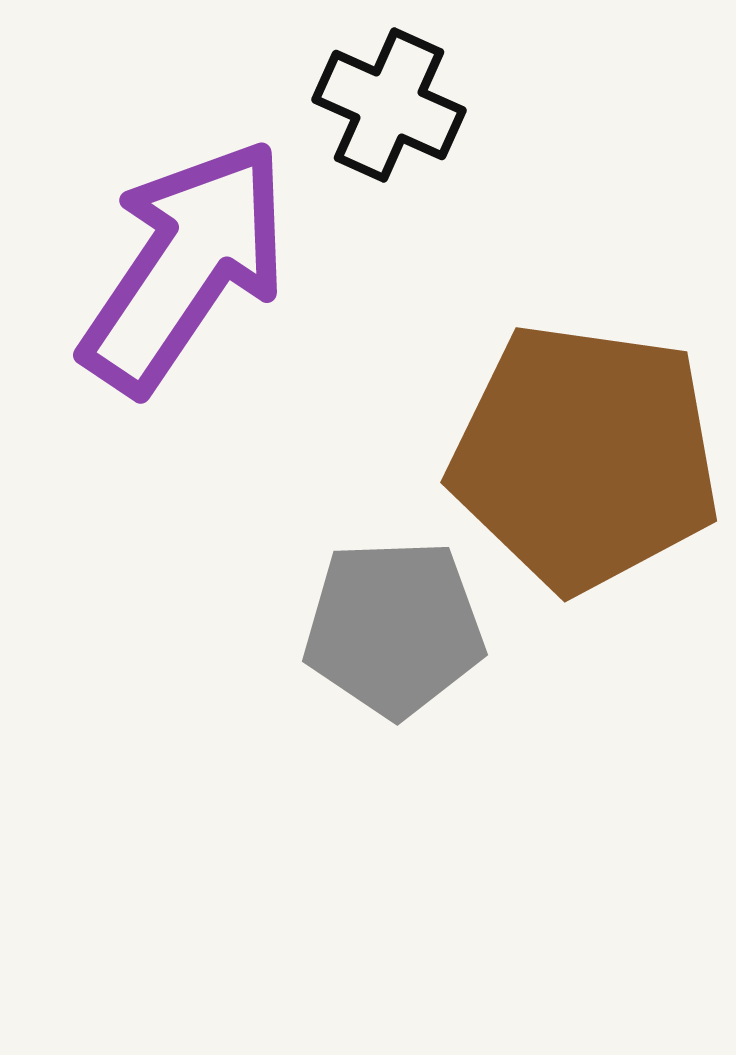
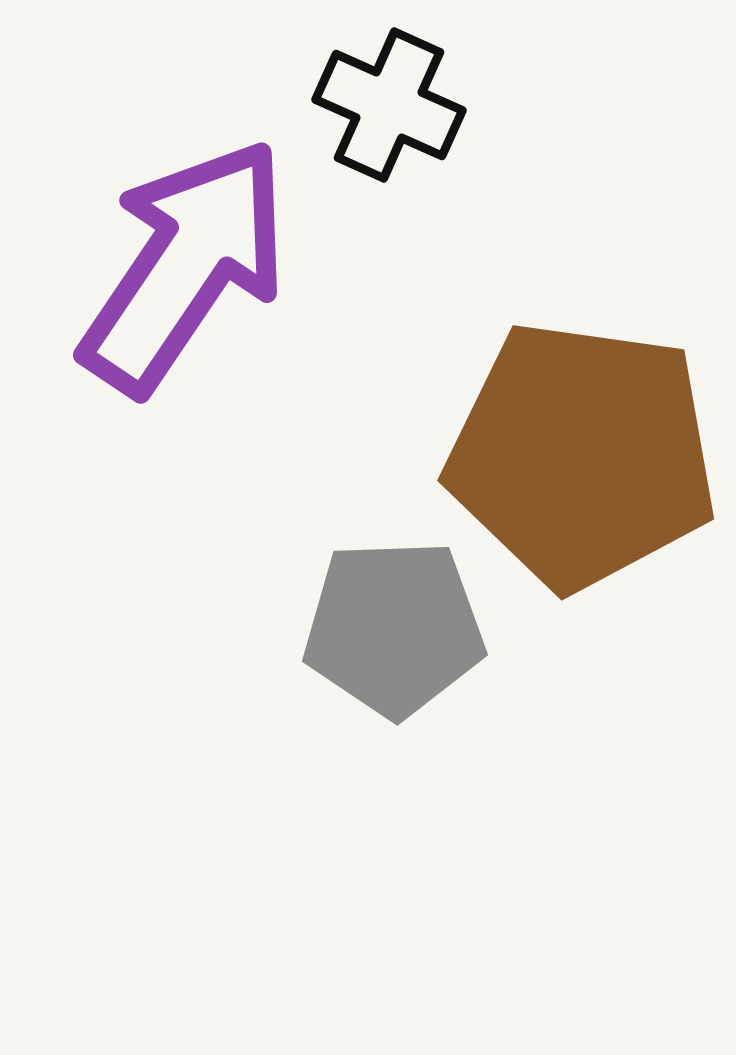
brown pentagon: moved 3 px left, 2 px up
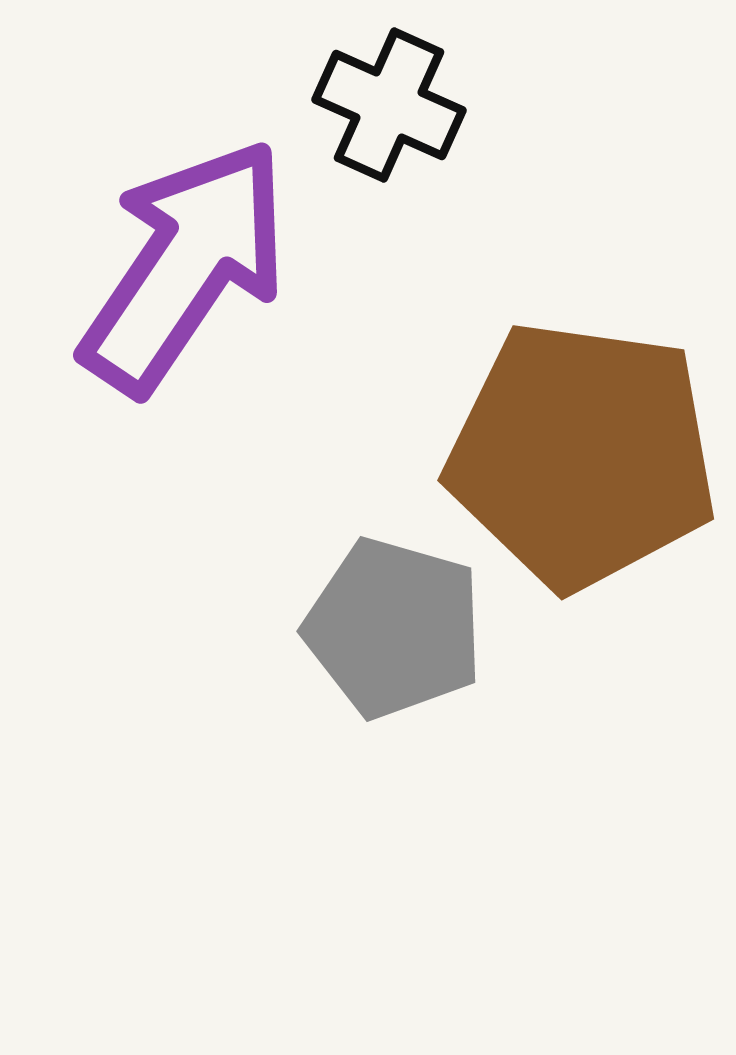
gray pentagon: rotated 18 degrees clockwise
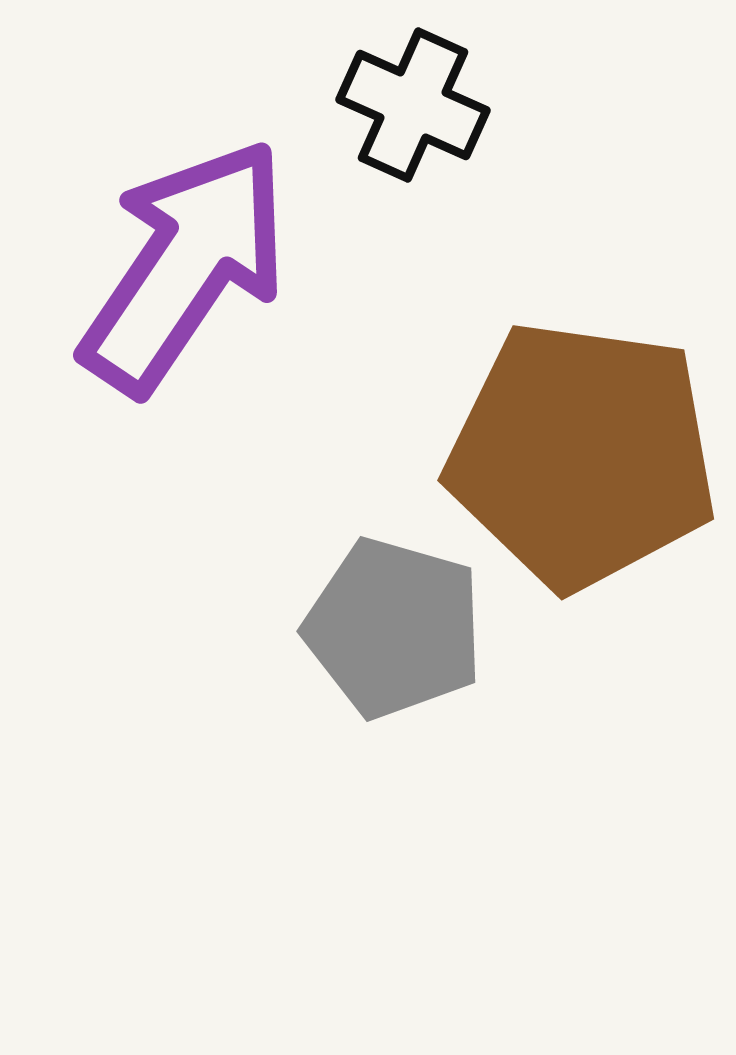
black cross: moved 24 px right
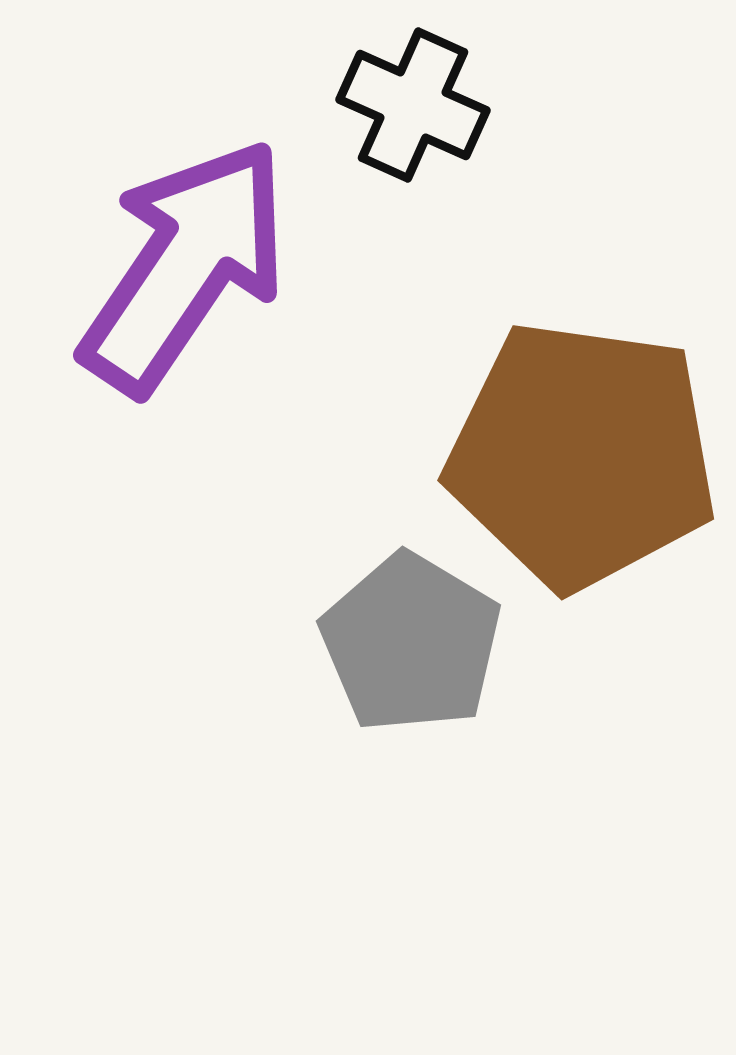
gray pentagon: moved 17 px right, 15 px down; rotated 15 degrees clockwise
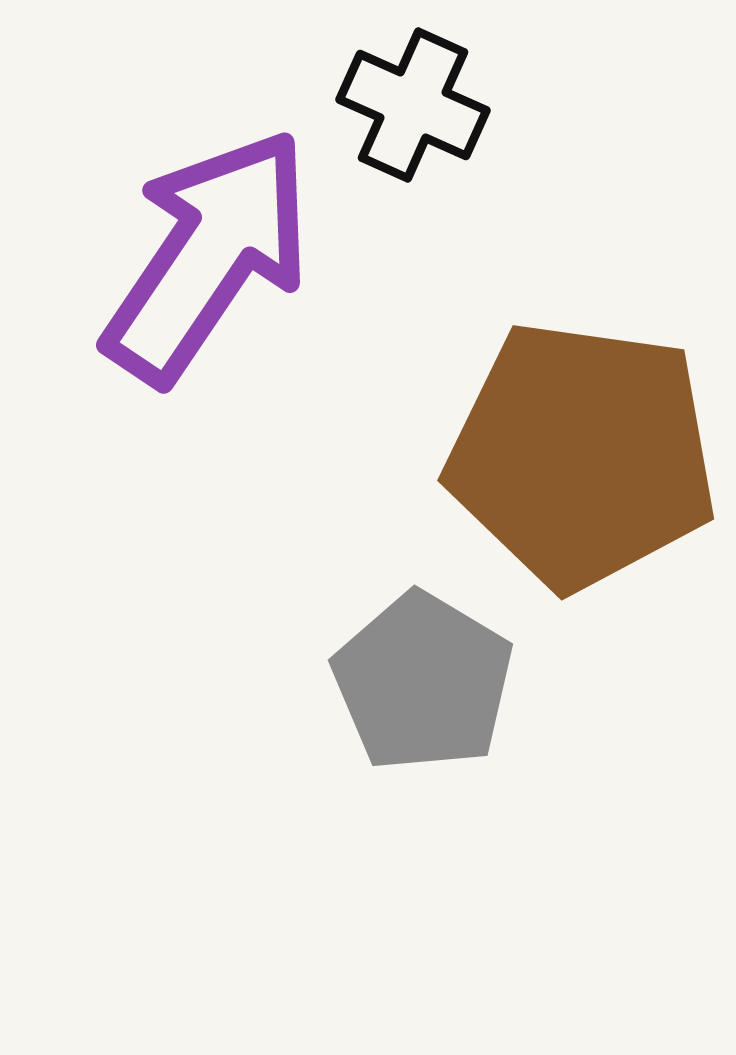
purple arrow: moved 23 px right, 10 px up
gray pentagon: moved 12 px right, 39 px down
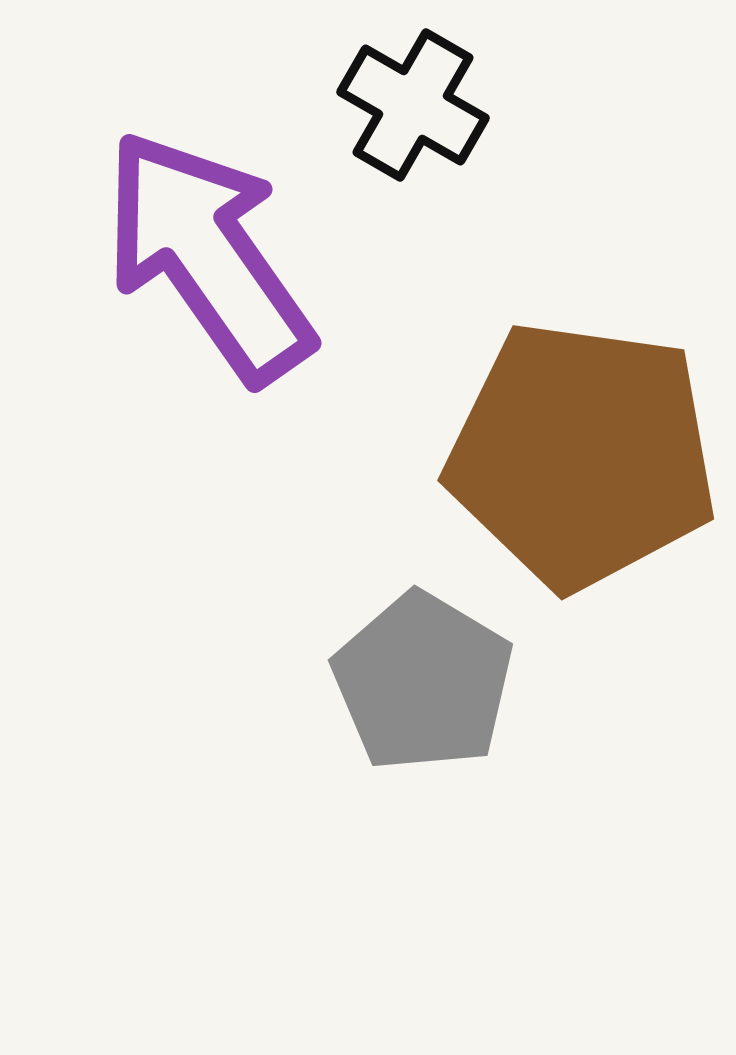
black cross: rotated 6 degrees clockwise
purple arrow: rotated 69 degrees counterclockwise
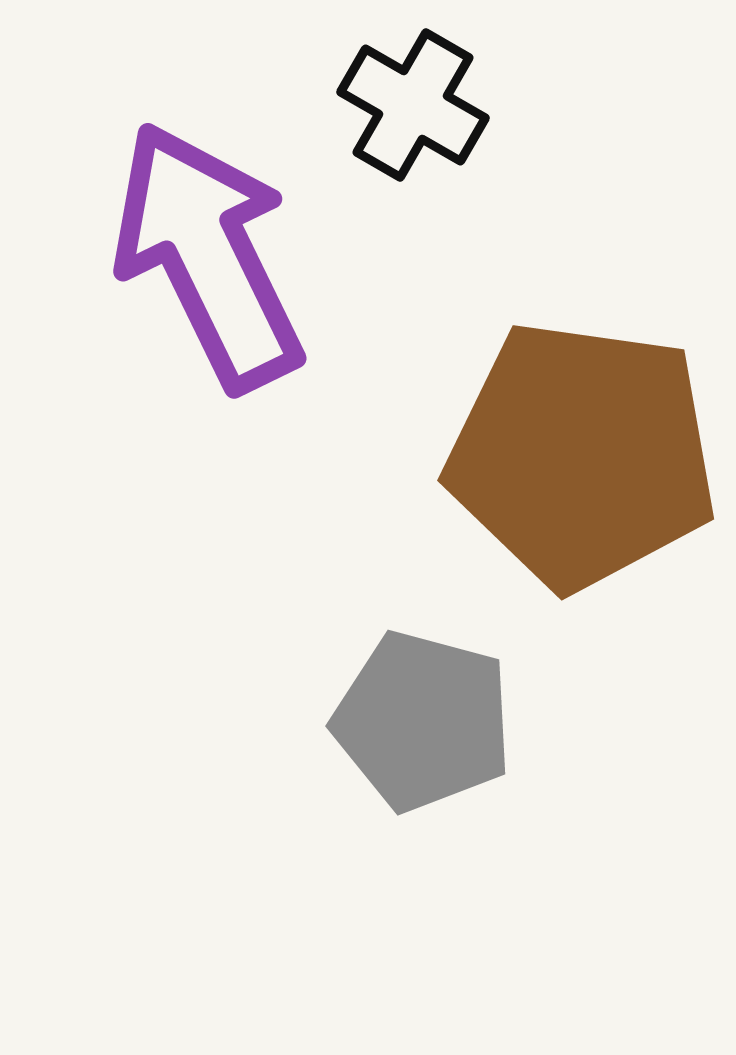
purple arrow: rotated 9 degrees clockwise
gray pentagon: moved 39 px down; rotated 16 degrees counterclockwise
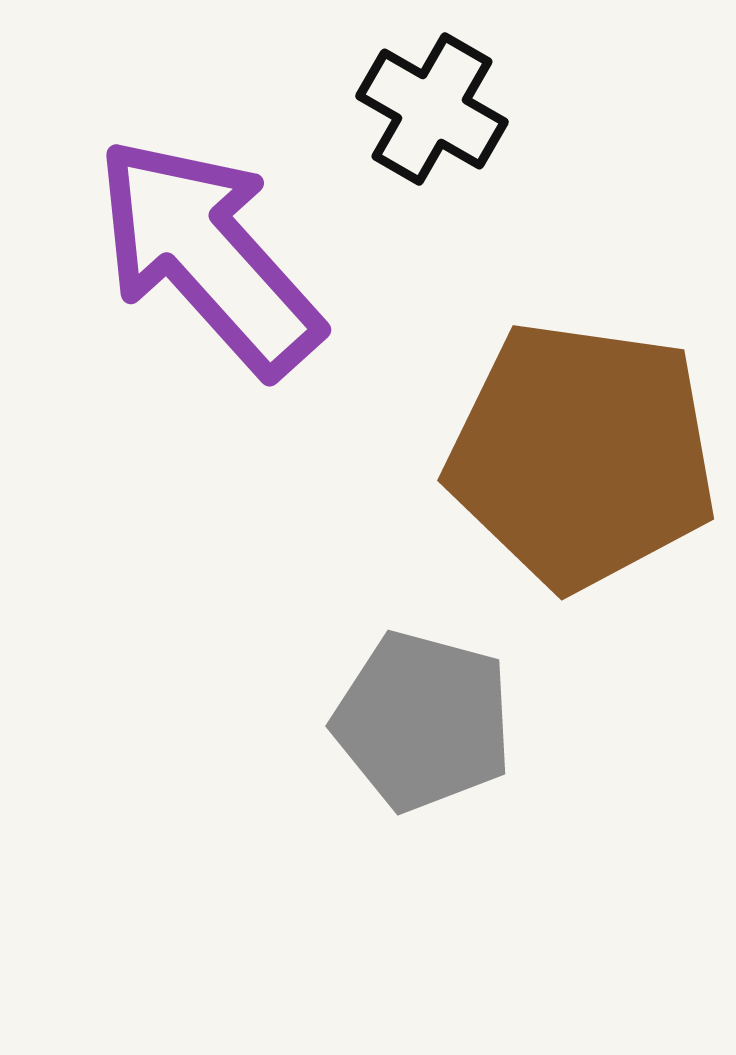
black cross: moved 19 px right, 4 px down
purple arrow: rotated 16 degrees counterclockwise
